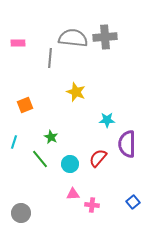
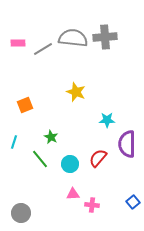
gray line: moved 7 px left, 9 px up; rotated 54 degrees clockwise
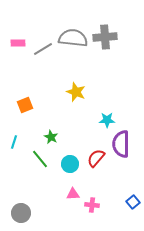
purple semicircle: moved 6 px left
red semicircle: moved 2 px left
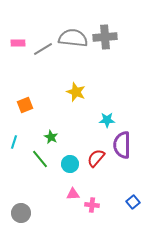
purple semicircle: moved 1 px right, 1 px down
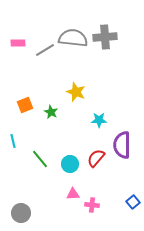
gray line: moved 2 px right, 1 px down
cyan star: moved 8 px left
green star: moved 25 px up
cyan line: moved 1 px left, 1 px up; rotated 32 degrees counterclockwise
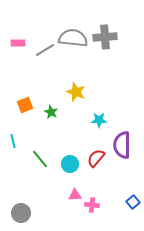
pink triangle: moved 2 px right, 1 px down
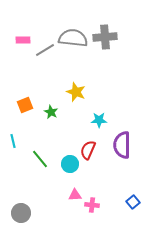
pink rectangle: moved 5 px right, 3 px up
red semicircle: moved 8 px left, 8 px up; rotated 18 degrees counterclockwise
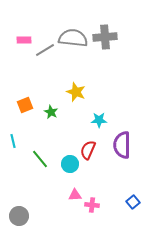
pink rectangle: moved 1 px right
gray circle: moved 2 px left, 3 px down
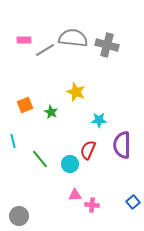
gray cross: moved 2 px right, 8 px down; rotated 20 degrees clockwise
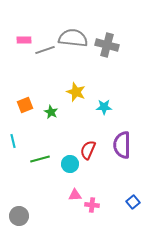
gray line: rotated 12 degrees clockwise
cyan star: moved 5 px right, 13 px up
green line: rotated 66 degrees counterclockwise
